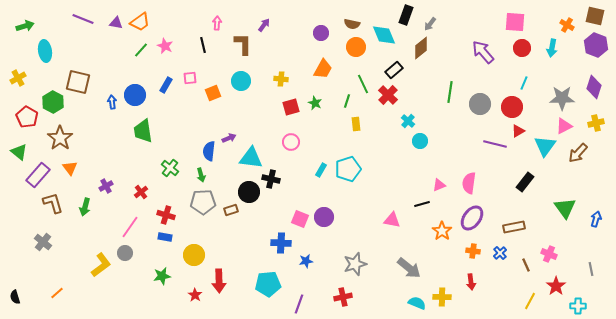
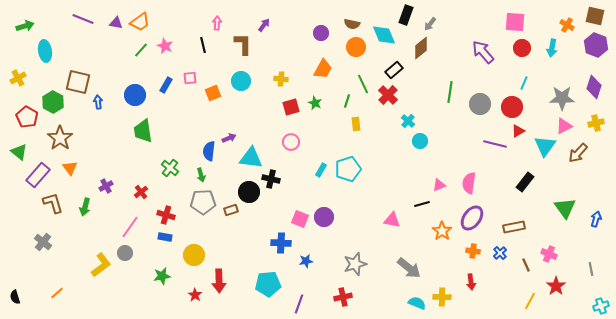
blue arrow at (112, 102): moved 14 px left
cyan cross at (578, 306): moved 23 px right; rotated 21 degrees counterclockwise
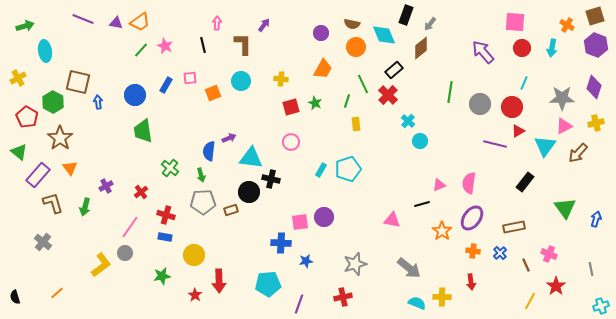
brown square at (595, 16): rotated 30 degrees counterclockwise
pink square at (300, 219): moved 3 px down; rotated 30 degrees counterclockwise
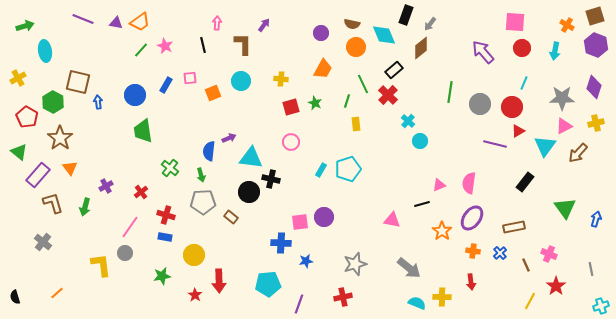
cyan arrow at (552, 48): moved 3 px right, 3 px down
brown rectangle at (231, 210): moved 7 px down; rotated 56 degrees clockwise
yellow L-shape at (101, 265): rotated 60 degrees counterclockwise
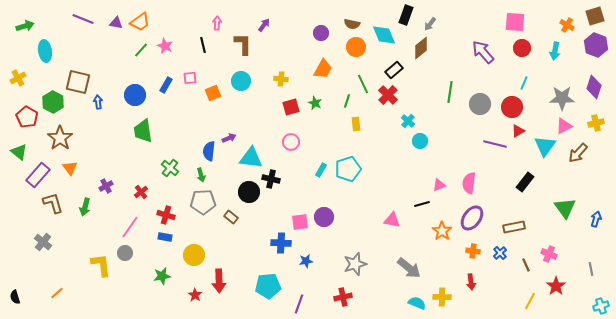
cyan pentagon at (268, 284): moved 2 px down
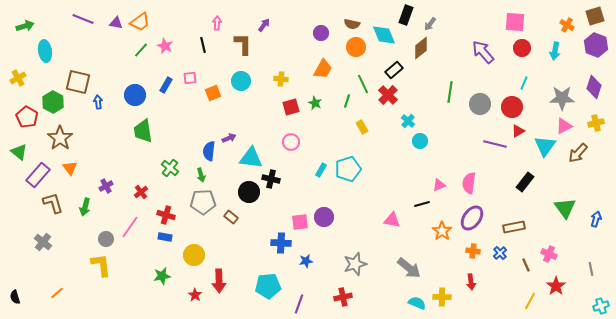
yellow rectangle at (356, 124): moved 6 px right, 3 px down; rotated 24 degrees counterclockwise
gray circle at (125, 253): moved 19 px left, 14 px up
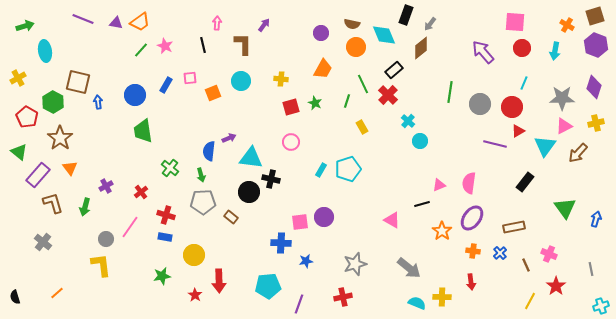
pink triangle at (392, 220): rotated 18 degrees clockwise
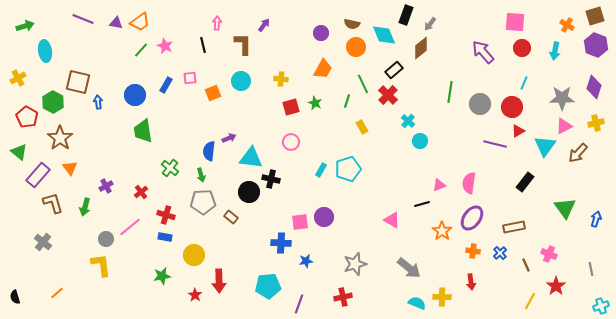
pink line at (130, 227): rotated 15 degrees clockwise
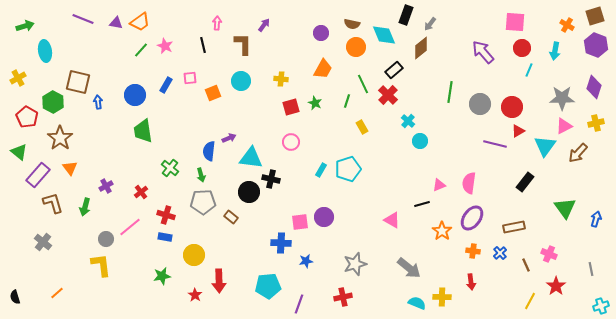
cyan line at (524, 83): moved 5 px right, 13 px up
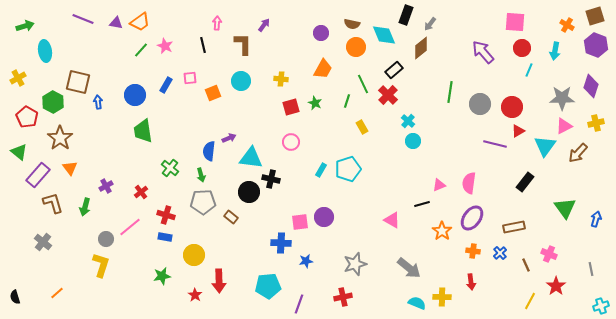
purple diamond at (594, 87): moved 3 px left, 1 px up
cyan circle at (420, 141): moved 7 px left
yellow L-shape at (101, 265): rotated 25 degrees clockwise
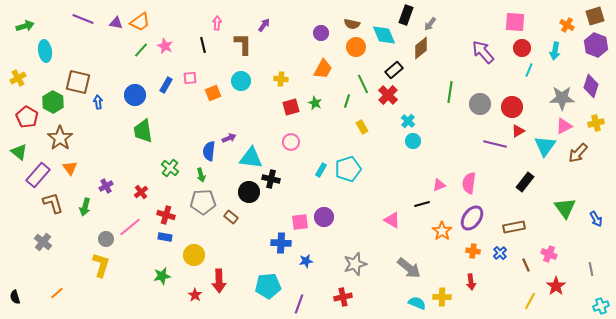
blue arrow at (596, 219): rotated 133 degrees clockwise
